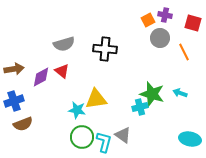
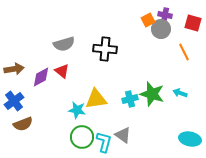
gray circle: moved 1 px right, 9 px up
blue cross: rotated 18 degrees counterclockwise
cyan cross: moved 10 px left, 8 px up
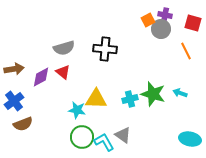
gray semicircle: moved 4 px down
orange line: moved 2 px right, 1 px up
red triangle: moved 1 px right, 1 px down
green star: moved 1 px right
yellow triangle: rotated 10 degrees clockwise
cyan L-shape: rotated 45 degrees counterclockwise
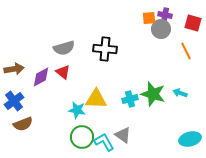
orange square: moved 1 px right, 2 px up; rotated 24 degrees clockwise
cyan ellipse: rotated 25 degrees counterclockwise
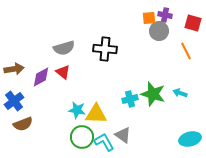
gray circle: moved 2 px left, 2 px down
yellow triangle: moved 15 px down
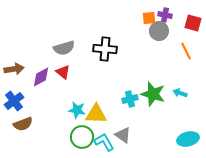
cyan ellipse: moved 2 px left
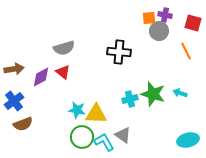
black cross: moved 14 px right, 3 px down
cyan ellipse: moved 1 px down
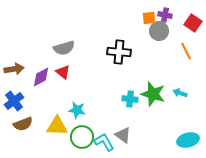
red square: rotated 18 degrees clockwise
cyan cross: rotated 21 degrees clockwise
yellow triangle: moved 39 px left, 12 px down
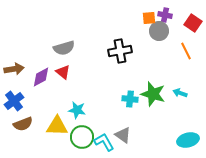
black cross: moved 1 px right, 1 px up; rotated 15 degrees counterclockwise
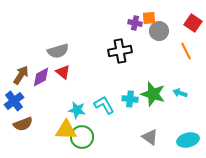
purple cross: moved 30 px left, 8 px down
gray semicircle: moved 6 px left, 3 px down
brown arrow: moved 7 px right, 6 px down; rotated 48 degrees counterclockwise
yellow triangle: moved 9 px right, 4 px down
gray triangle: moved 27 px right, 2 px down
cyan L-shape: moved 37 px up
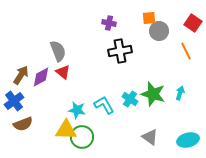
purple cross: moved 26 px left
gray semicircle: rotated 95 degrees counterclockwise
cyan arrow: rotated 88 degrees clockwise
cyan cross: rotated 28 degrees clockwise
